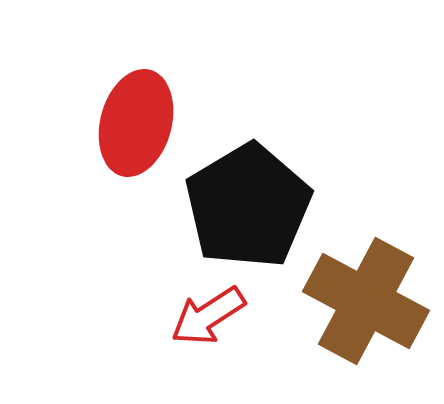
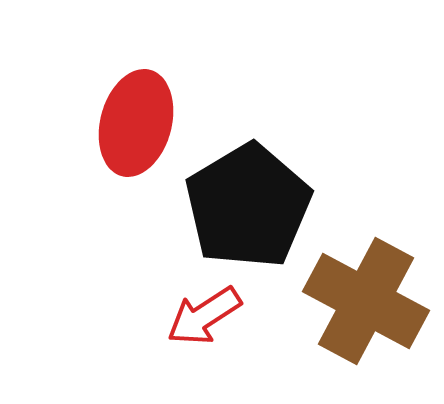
red arrow: moved 4 px left
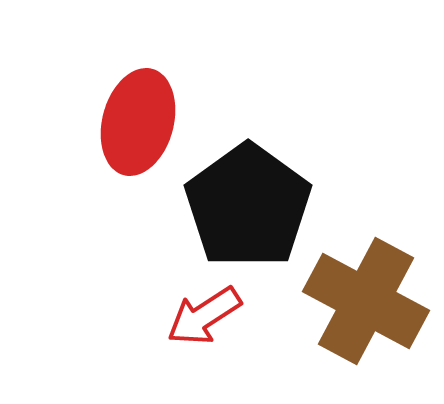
red ellipse: moved 2 px right, 1 px up
black pentagon: rotated 5 degrees counterclockwise
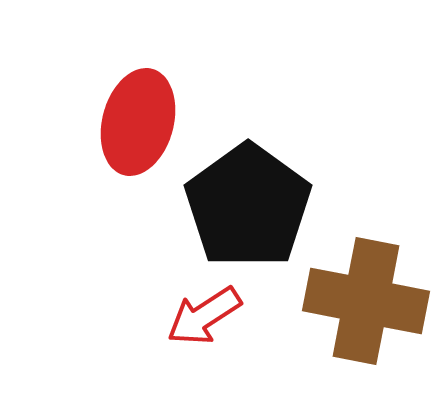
brown cross: rotated 17 degrees counterclockwise
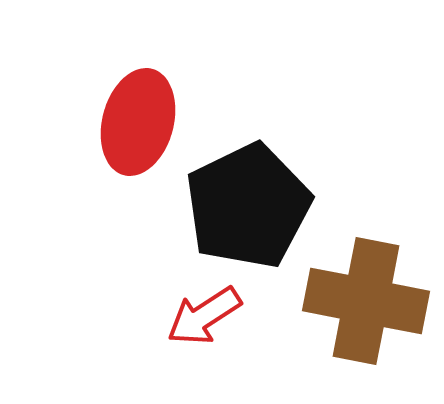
black pentagon: rotated 10 degrees clockwise
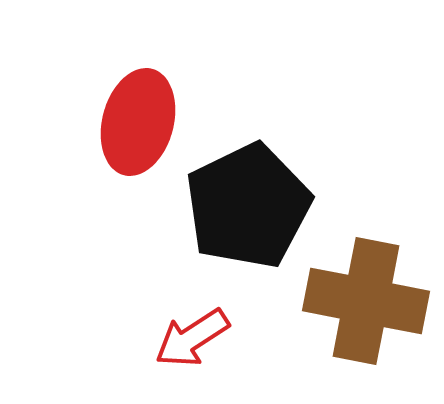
red arrow: moved 12 px left, 22 px down
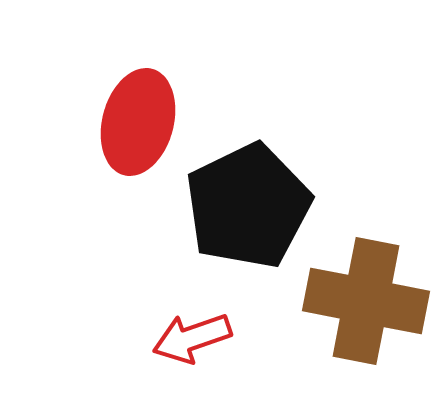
red arrow: rotated 14 degrees clockwise
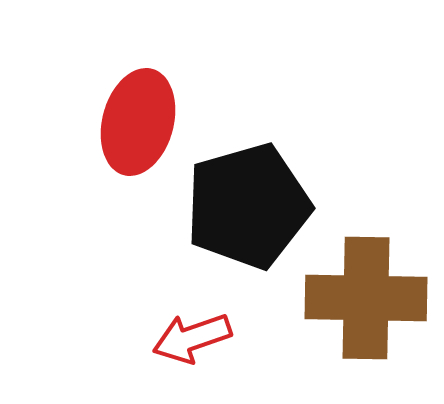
black pentagon: rotated 10 degrees clockwise
brown cross: moved 3 px up; rotated 10 degrees counterclockwise
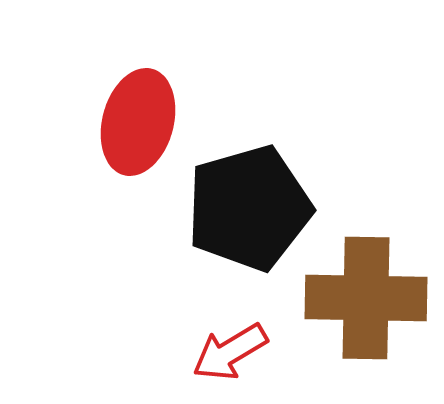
black pentagon: moved 1 px right, 2 px down
red arrow: moved 38 px right, 14 px down; rotated 12 degrees counterclockwise
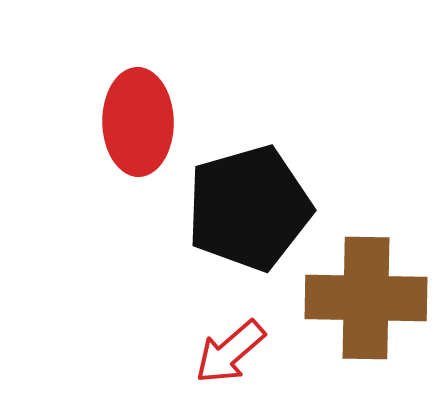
red ellipse: rotated 16 degrees counterclockwise
red arrow: rotated 10 degrees counterclockwise
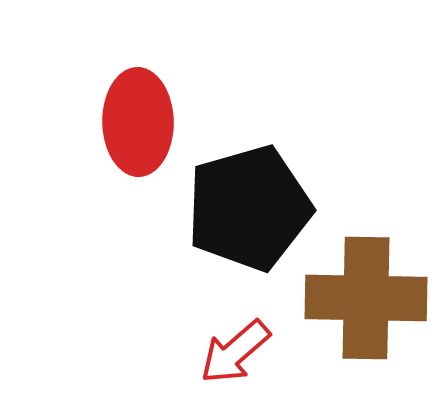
red arrow: moved 5 px right
